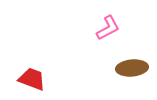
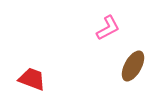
brown ellipse: moved 1 px right, 2 px up; rotated 56 degrees counterclockwise
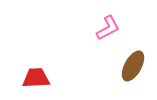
red trapezoid: moved 4 px right, 1 px up; rotated 24 degrees counterclockwise
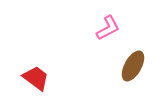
red trapezoid: rotated 40 degrees clockwise
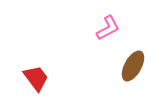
red trapezoid: rotated 16 degrees clockwise
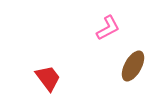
red trapezoid: moved 12 px right
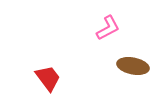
brown ellipse: rotated 72 degrees clockwise
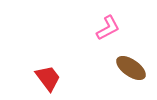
brown ellipse: moved 2 px left, 2 px down; rotated 24 degrees clockwise
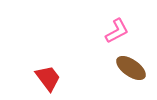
pink L-shape: moved 9 px right, 3 px down
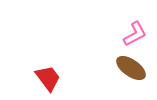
pink L-shape: moved 18 px right, 3 px down
